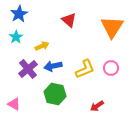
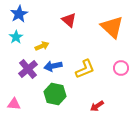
orange triangle: rotated 20 degrees counterclockwise
pink circle: moved 10 px right
pink triangle: rotated 24 degrees counterclockwise
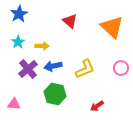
red triangle: moved 1 px right, 1 px down
cyan star: moved 2 px right, 5 px down
yellow arrow: rotated 24 degrees clockwise
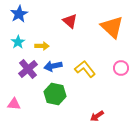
yellow L-shape: rotated 105 degrees counterclockwise
red arrow: moved 10 px down
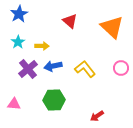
green hexagon: moved 1 px left, 6 px down; rotated 15 degrees counterclockwise
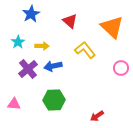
blue star: moved 12 px right
yellow L-shape: moved 19 px up
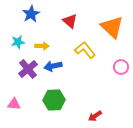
cyan star: rotated 24 degrees clockwise
pink circle: moved 1 px up
red arrow: moved 2 px left
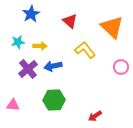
yellow arrow: moved 2 px left
pink triangle: moved 1 px left, 1 px down
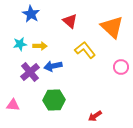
blue star: rotated 12 degrees counterclockwise
cyan star: moved 2 px right, 2 px down
purple cross: moved 2 px right, 3 px down
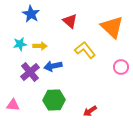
red arrow: moved 5 px left, 5 px up
